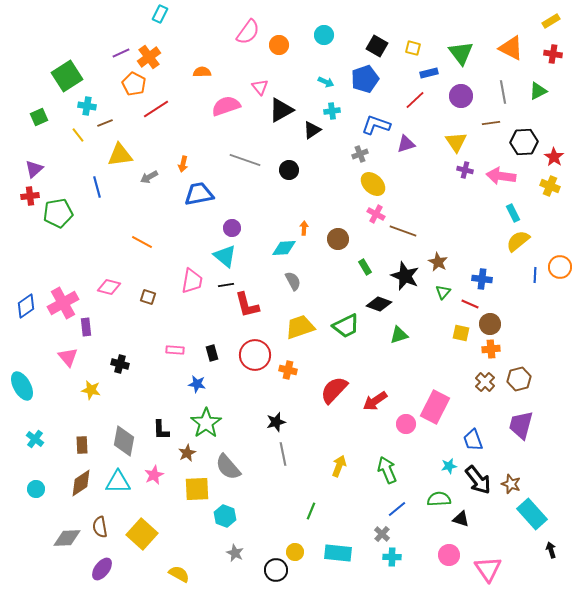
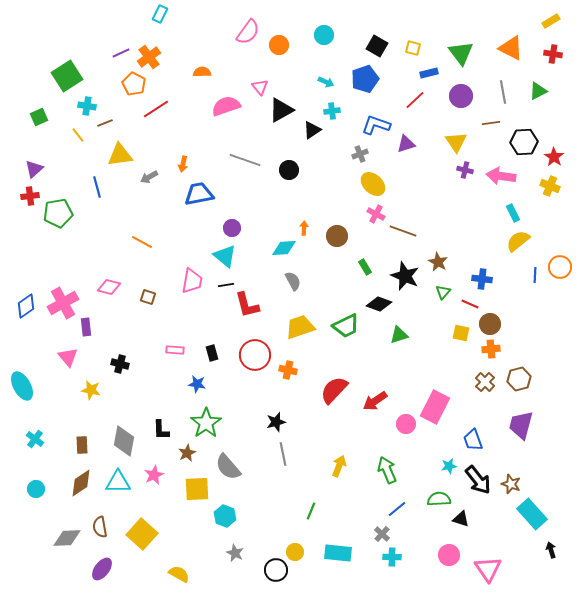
brown circle at (338, 239): moved 1 px left, 3 px up
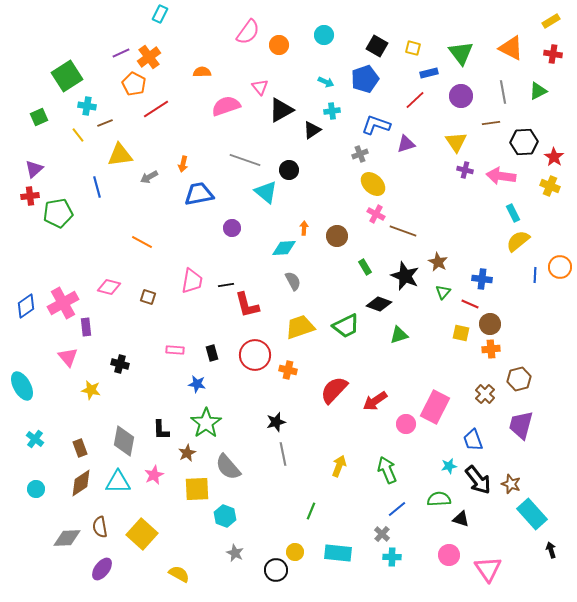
cyan triangle at (225, 256): moved 41 px right, 64 px up
brown cross at (485, 382): moved 12 px down
brown rectangle at (82, 445): moved 2 px left, 3 px down; rotated 18 degrees counterclockwise
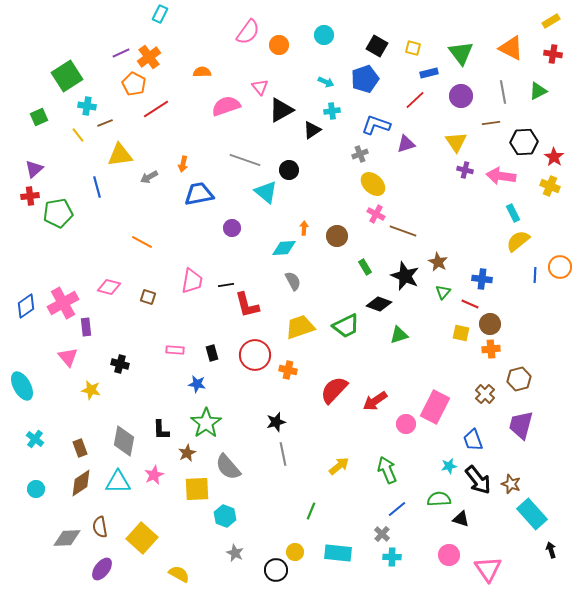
yellow arrow at (339, 466): rotated 30 degrees clockwise
yellow square at (142, 534): moved 4 px down
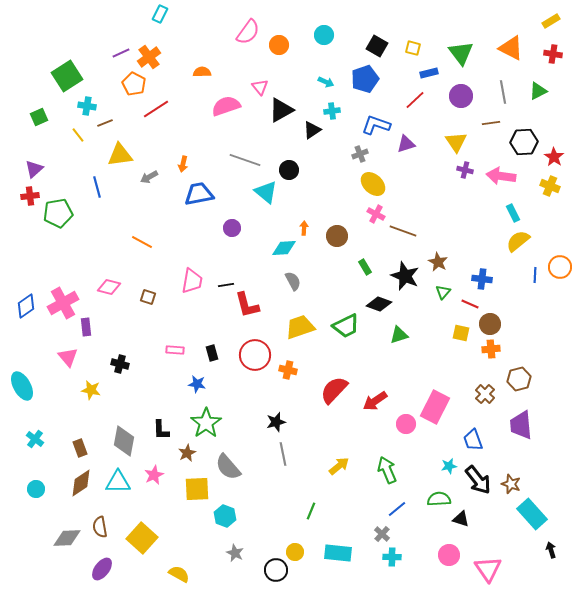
purple trapezoid at (521, 425): rotated 20 degrees counterclockwise
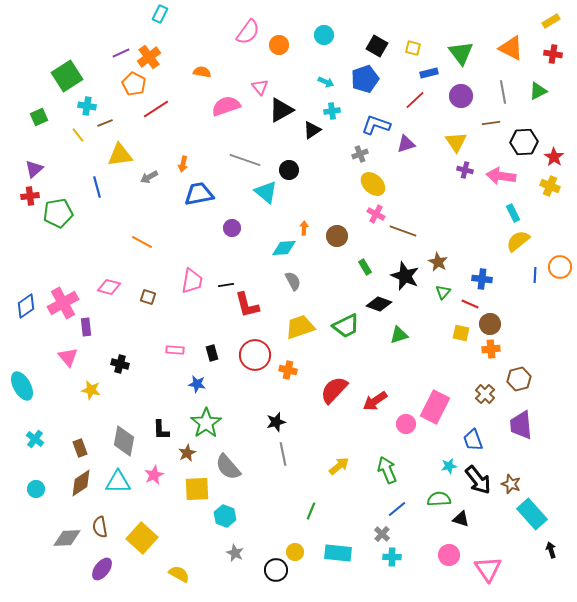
orange semicircle at (202, 72): rotated 12 degrees clockwise
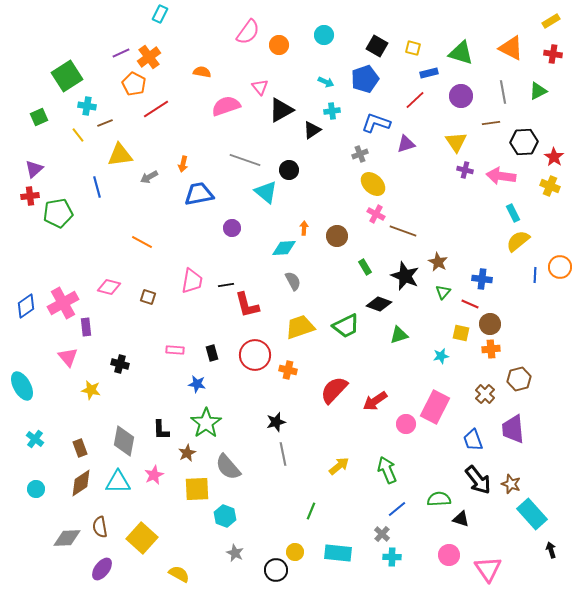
green triangle at (461, 53): rotated 36 degrees counterclockwise
blue L-shape at (376, 125): moved 2 px up
purple trapezoid at (521, 425): moved 8 px left, 4 px down
cyan star at (449, 466): moved 8 px left, 110 px up
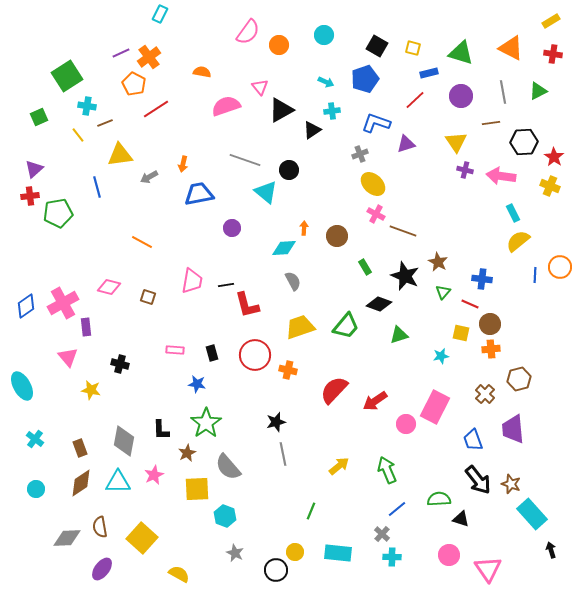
green trapezoid at (346, 326): rotated 24 degrees counterclockwise
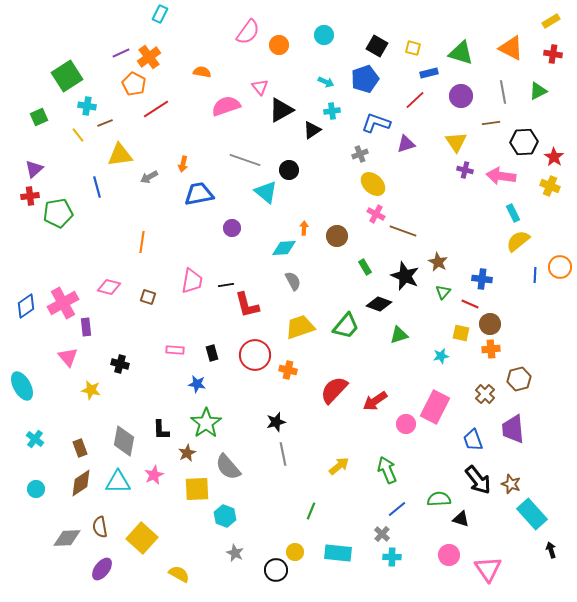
orange line at (142, 242): rotated 70 degrees clockwise
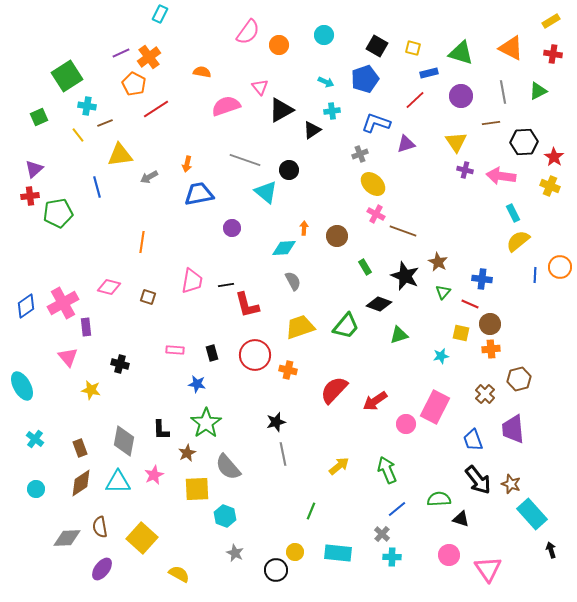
orange arrow at (183, 164): moved 4 px right
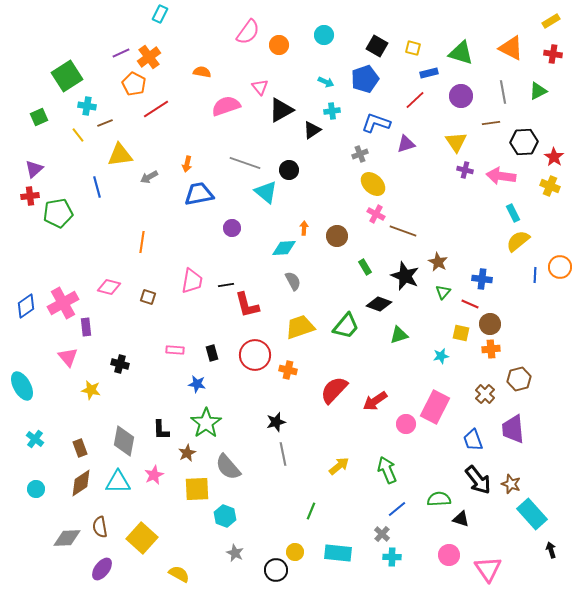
gray line at (245, 160): moved 3 px down
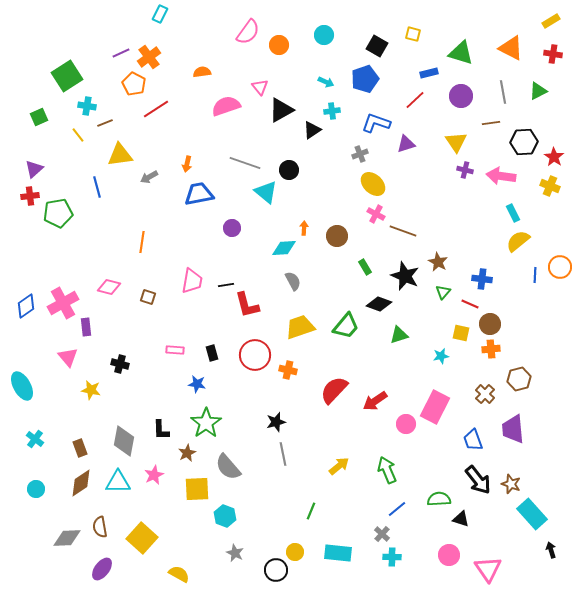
yellow square at (413, 48): moved 14 px up
orange semicircle at (202, 72): rotated 18 degrees counterclockwise
